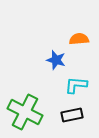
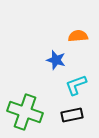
orange semicircle: moved 1 px left, 3 px up
cyan L-shape: rotated 25 degrees counterclockwise
green cross: rotated 8 degrees counterclockwise
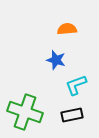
orange semicircle: moved 11 px left, 7 px up
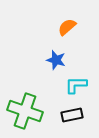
orange semicircle: moved 2 px up; rotated 36 degrees counterclockwise
cyan L-shape: rotated 20 degrees clockwise
green cross: moved 1 px up
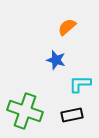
cyan L-shape: moved 4 px right, 1 px up
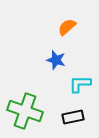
black rectangle: moved 1 px right, 2 px down
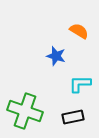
orange semicircle: moved 12 px right, 4 px down; rotated 72 degrees clockwise
blue star: moved 4 px up
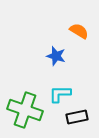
cyan L-shape: moved 20 px left, 10 px down
green cross: moved 1 px up
black rectangle: moved 4 px right
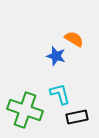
orange semicircle: moved 5 px left, 8 px down
cyan L-shape: rotated 75 degrees clockwise
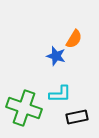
orange semicircle: rotated 90 degrees clockwise
cyan L-shape: rotated 105 degrees clockwise
green cross: moved 1 px left, 2 px up
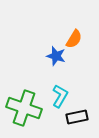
cyan L-shape: moved 2 px down; rotated 60 degrees counterclockwise
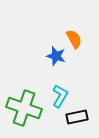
orange semicircle: rotated 60 degrees counterclockwise
